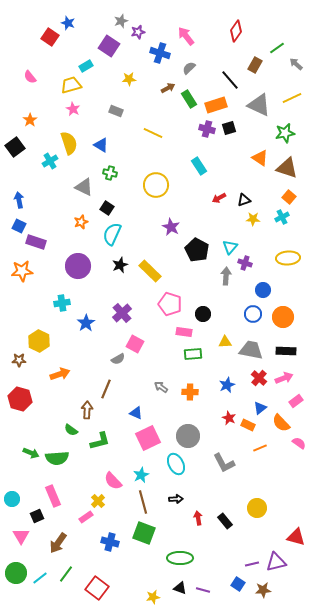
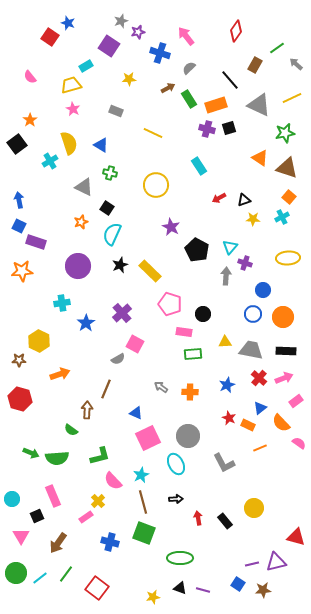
black square at (15, 147): moved 2 px right, 3 px up
green L-shape at (100, 441): moved 15 px down
yellow circle at (257, 508): moved 3 px left
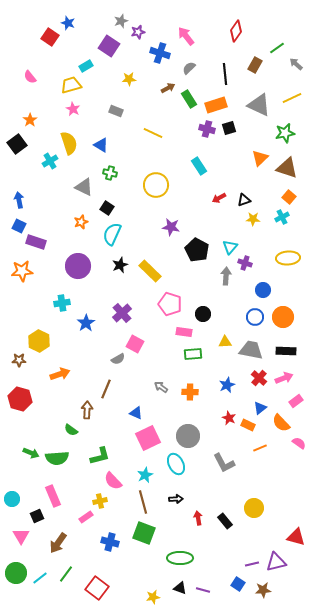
black line at (230, 80): moved 5 px left, 6 px up; rotated 35 degrees clockwise
orange triangle at (260, 158): rotated 42 degrees clockwise
purple star at (171, 227): rotated 18 degrees counterclockwise
blue circle at (253, 314): moved 2 px right, 3 px down
cyan star at (141, 475): moved 4 px right
yellow cross at (98, 501): moved 2 px right; rotated 32 degrees clockwise
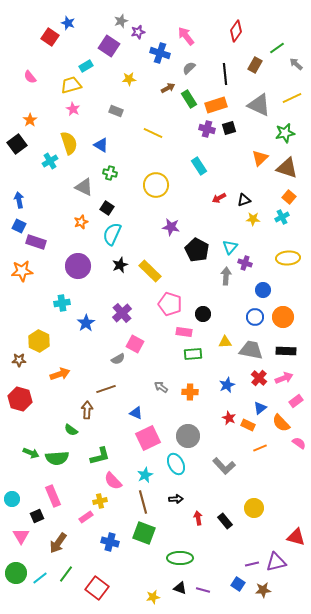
brown line at (106, 389): rotated 48 degrees clockwise
gray L-shape at (224, 463): moved 3 px down; rotated 15 degrees counterclockwise
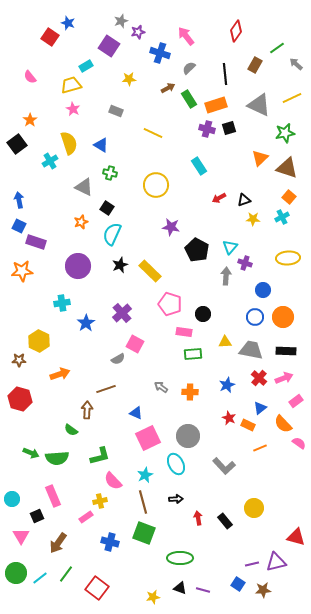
orange semicircle at (281, 423): moved 2 px right, 1 px down
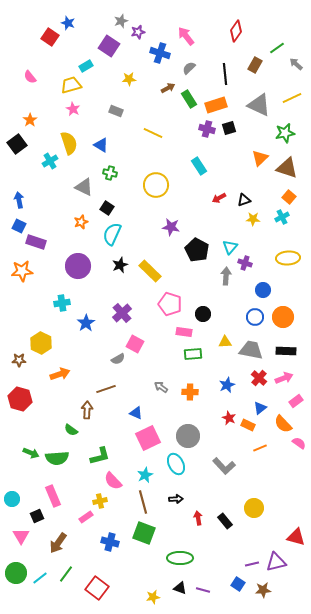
yellow hexagon at (39, 341): moved 2 px right, 2 px down
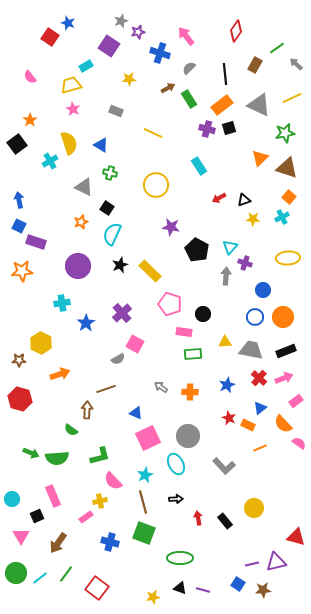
orange rectangle at (216, 105): moved 6 px right; rotated 20 degrees counterclockwise
black rectangle at (286, 351): rotated 24 degrees counterclockwise
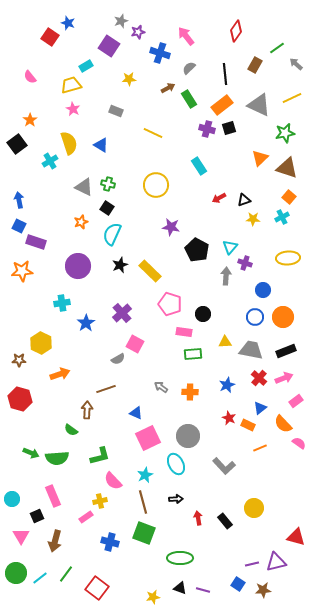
green cross at (110, 173): moved 2 px left, 11 px down
brown arrow at (58, 543): moved 3 px left, 2 px up; rotated 20 degrees counterclockwise
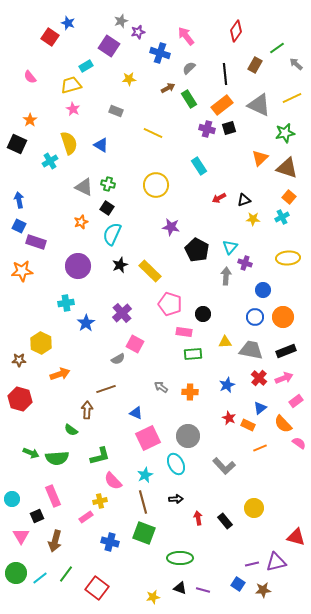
black square at (17, 144): rotated 30 degrees counterclockwise
cyan cross at (62, 303): moved 4 px right
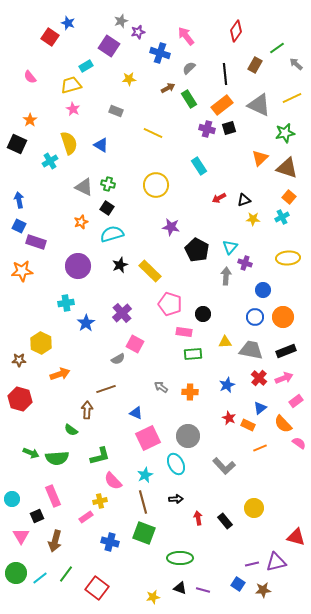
cyan semicircle at (112, 234): rotated 50 degrees clockwise
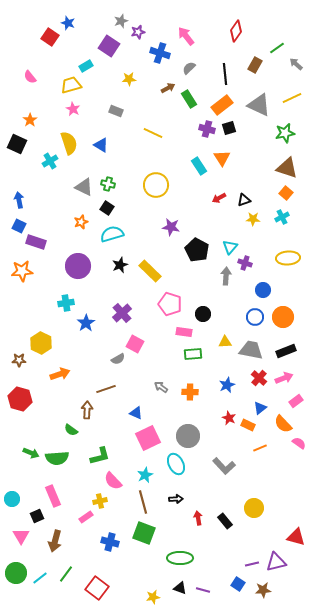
orange triangle at (260, 158): moved 38 px left; rotated 18 degrees counterclockwise
orange square at (289, 197): moved 3 px left, 4 px up
